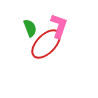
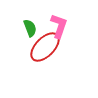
red ellipse: moved 1 px left, 3 px down
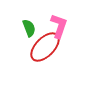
green semicircle: moved 1 px left
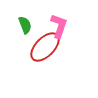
green semicircle: moved 4 px left, 3 px up
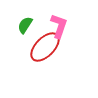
green semicircle: rotated 126 degrees counterclockwise
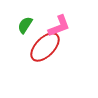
pink L-shape: rotated 50 degrees clockwise
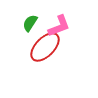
green semicircle: moved 5 px right, 2 px up
